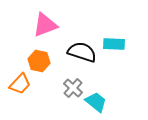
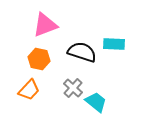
orange hexagon: moved 2 px up
orange trapezoid: moved 9 px right, 6 px down
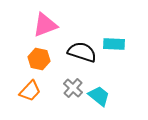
orange trapezoid: moved 1 px right, 1 px down
cyan trapezoid: moved 3 px right, 6 px up
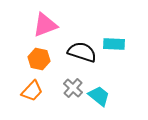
orange trapezoid: moved 2 px right
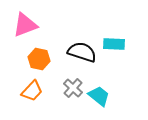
pink triangle: moved 20 px left
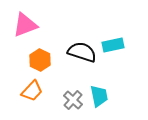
cyan rectangle: moved 1 px left, 1 px down; rotated 15 degrees counterclockwise
orange hexagon: moved 1 px right, 1 px down; rotated 15 degrees clockwise
gray cross: moved 12 px down
cyan trapezoid: rotated 40 degrees clockwise
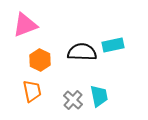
black semicircle: rotated 16 degrees counterclockwise
orange trapezoid: rotated 55 degrees counterclockwise
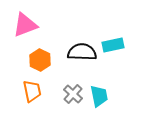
gray cross: moved 6 px up
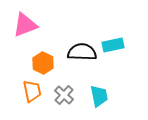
orange hexagon: moved 3 px right, 3 px down
gray cross: moved 9 px left, 1 px down
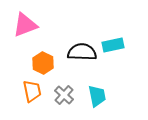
cyan trapezoid: moved 2 px left
